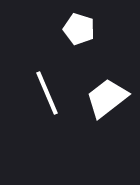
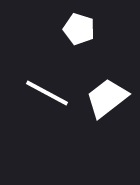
white line: rotated 39 degrees counterclockwise
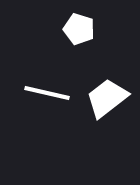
white line: rotated 15 degrees counterclockwise
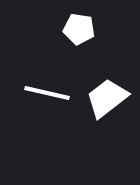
white pentagon: rotated 8 degrees counterclockwise
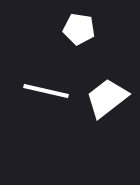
white line: moved 1 px left, 2 px up
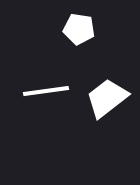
white line: rotated 21 degrees counterclockwise
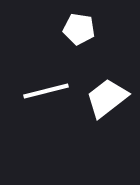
white line: rotated 6 degrees counterclockwise
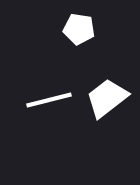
white line: moved 3 px right, 9 px down
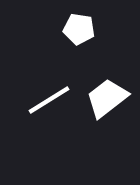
white line: rotated 18 degrees counterclockwise
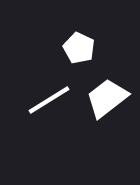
white pentagon: moved 19 px down; rotated 16 degrees clockwise
